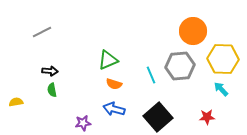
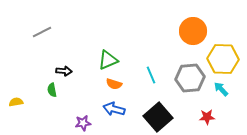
gray hexagon: moved 10 px right, 12 px down
black arrow: moved 14 px right
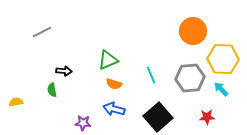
purple star: rotated 14 degrees clockwise
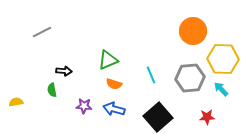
purple star: moved 1 px right, 17 px up
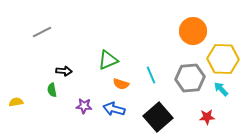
orange semicircle: moved 7 px right
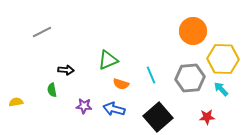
black arrow: moved 2 px right, 1 px up
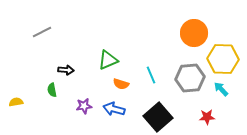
orange circle: moved 1 px right, 2 px down
purple star: rotated 14 degrees counterclockwise
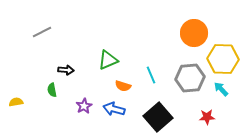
orange semicircle: moved 2 px right, 2 px down
purple star: rotated 21 degrees counterclockwise
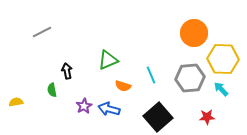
black arrow: moved 1 px right, 1 px down; rotated 105 degrees counterclockwise
blue arrow: moved 5 px left
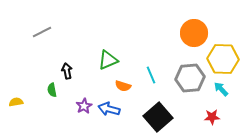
red star: moved 5 px right
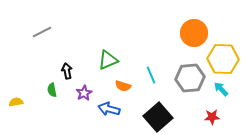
purple star: moved 13 px up
